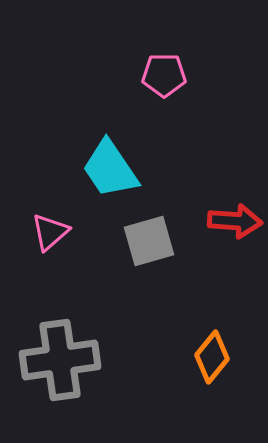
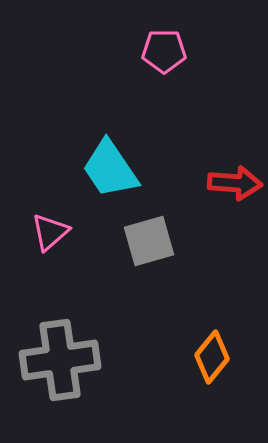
pink pentagon: moved 24 px up
red arrow: moved 38 px up
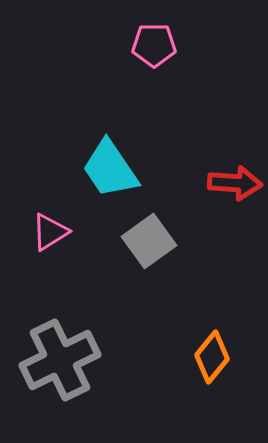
pink pentagon: moved 10 px left, 6 px up
pink triangle: rotated 9 degrees clockwise
gray square: rotated 20 degrees counterclockwise
gray cross: rotated 18 degrees counterclockwise
